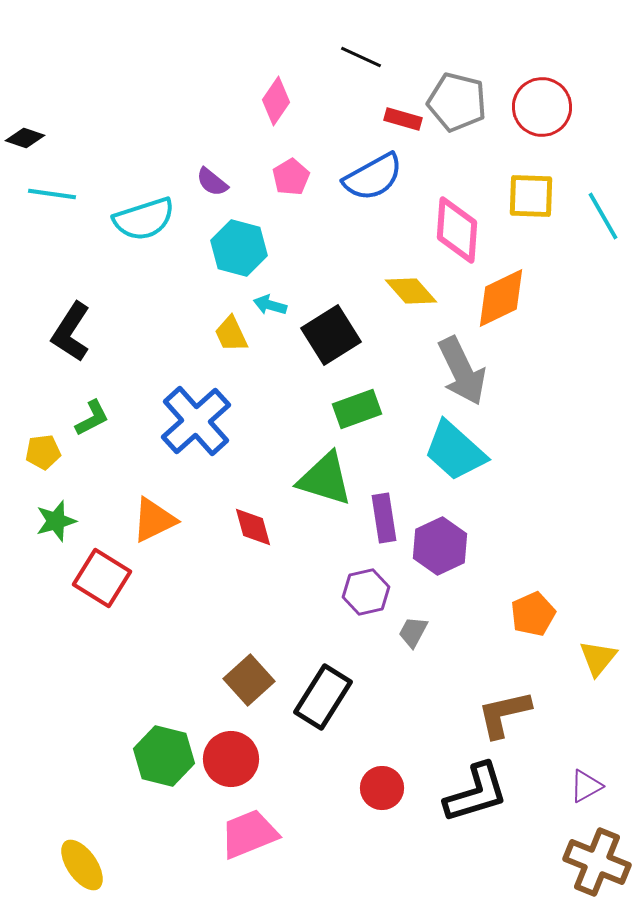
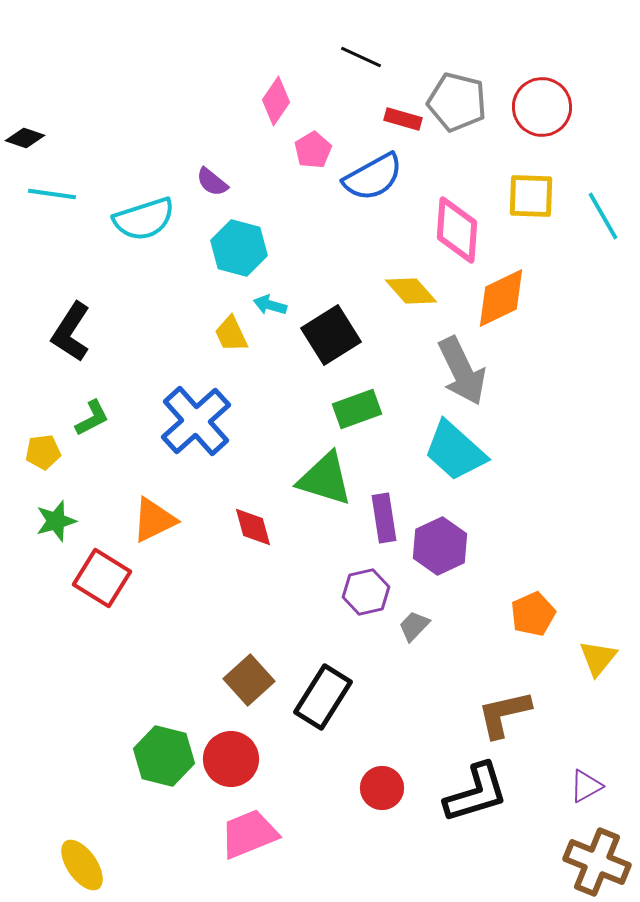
pink pentagon at (291, 177): moved 22 px right, 27 px up
gray trapezoid at (413, 632): moved 1 px right, 6 px up; rotated 16 degrees clockwise
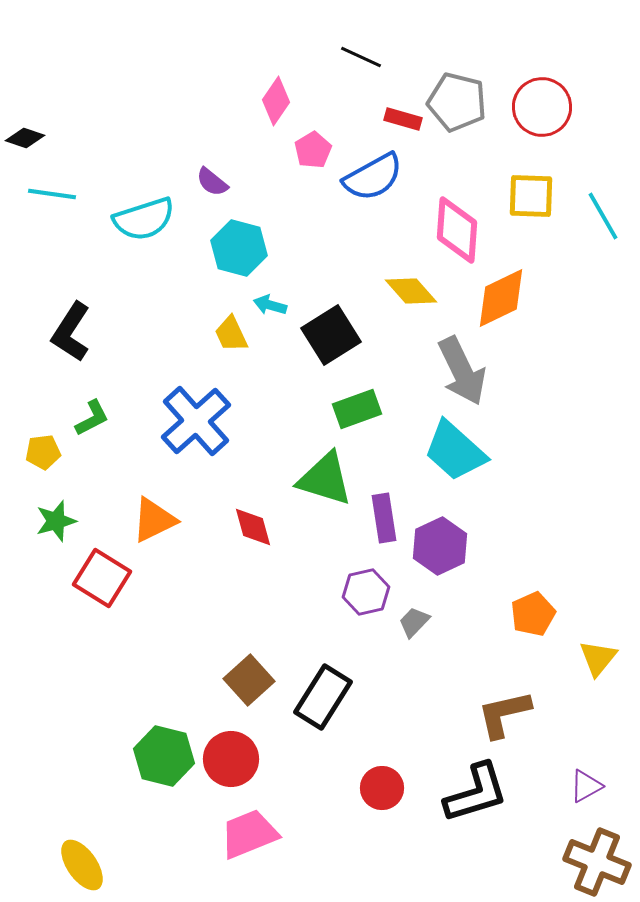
gray trapezoid at (414, 626): moved 4 px up
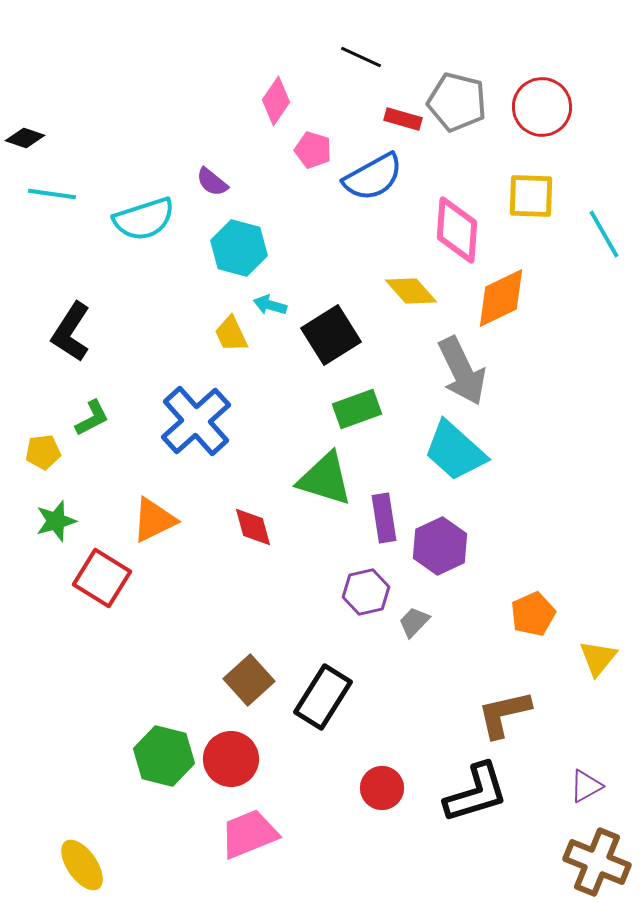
pink pentagon at (313, 150): rotated 24 degrees counterclockwise
cyan line at (603, 216): moved 1 px right, 18 px down
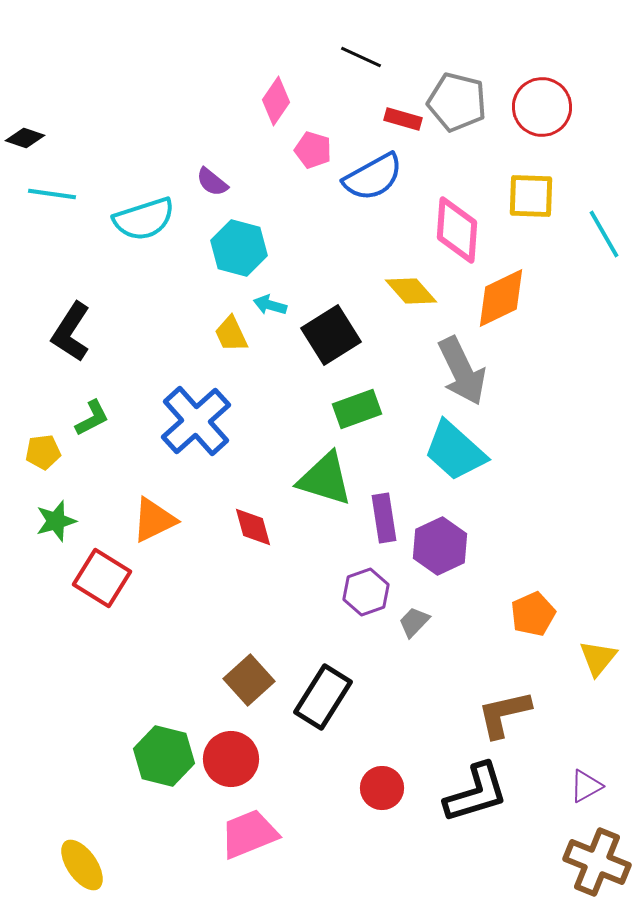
purple hexagon at (366, 592): rotated 6 degrees counterclockwise
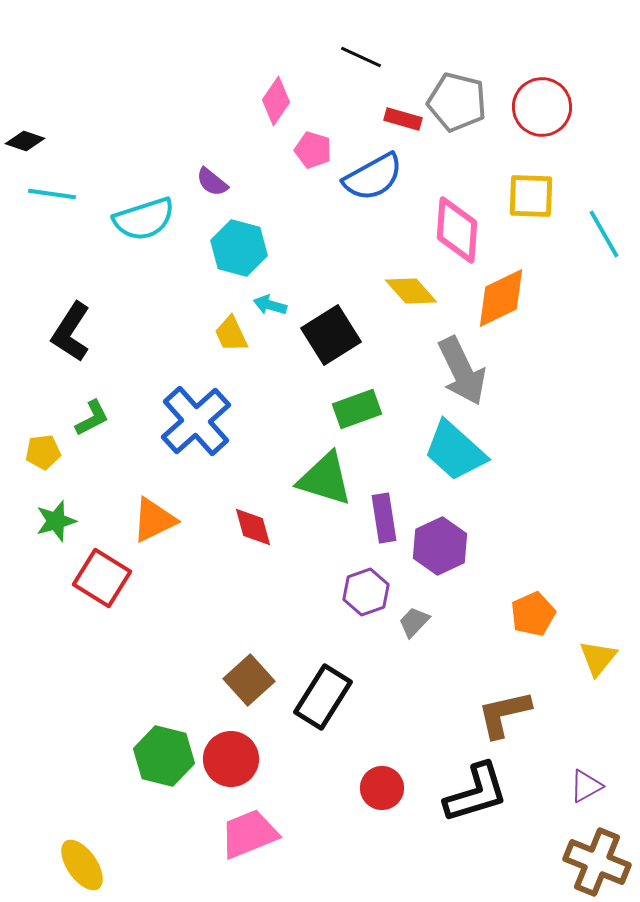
black diamond at (25, 138): moved 3 px down
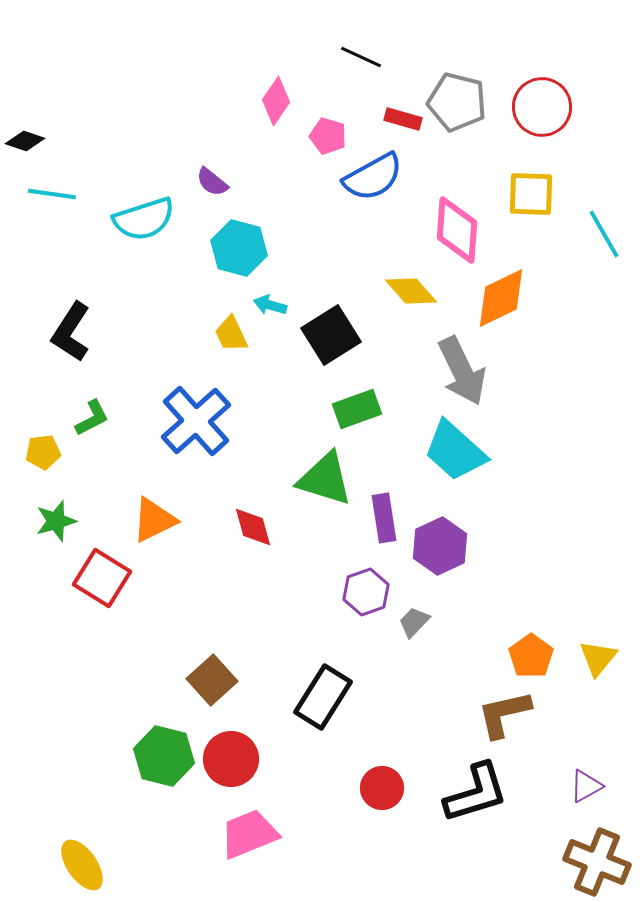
pink pentagon at (313, 150): moved 15 px right, 14 px up
yellow square at (531, 196): moved 2 px up
orange pentagon at (533, 614): moved 2 px left, 42 px down; rotated 12 degrees counterclockwise
brown square at (249, 680): moved 37 px left
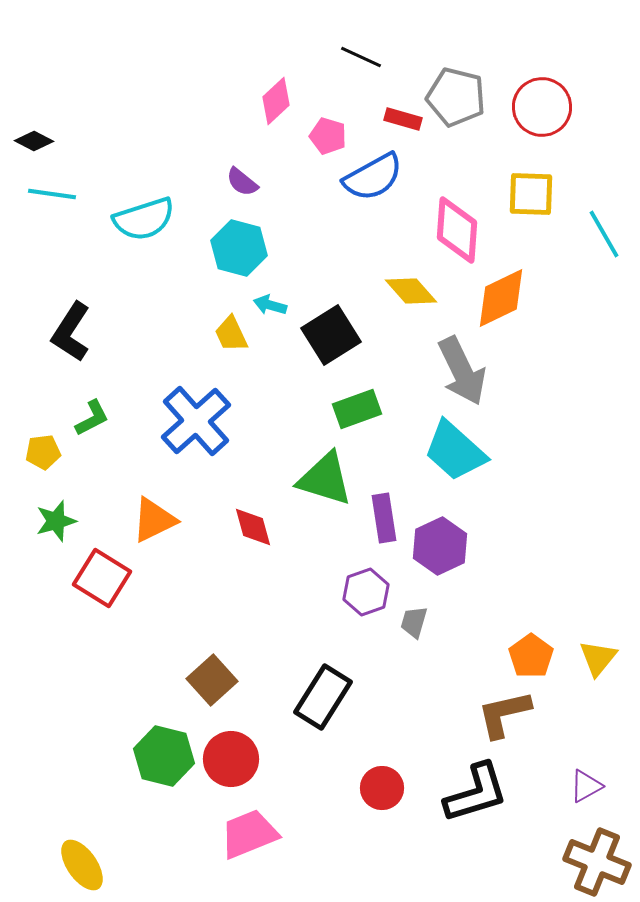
pink diamond at (276, 101): rotated 12 degrees clockwise
gray pentagon at (457, 102): moved 1 px left, 5 px up
black diamond at (25, 141): moved 9 px right; rotated 9 degrees clockwise
purple semicircle at (212, 182): moved 30 px right
gray trapezoid at (414, 622): rotated 28 degrees counterclockwise
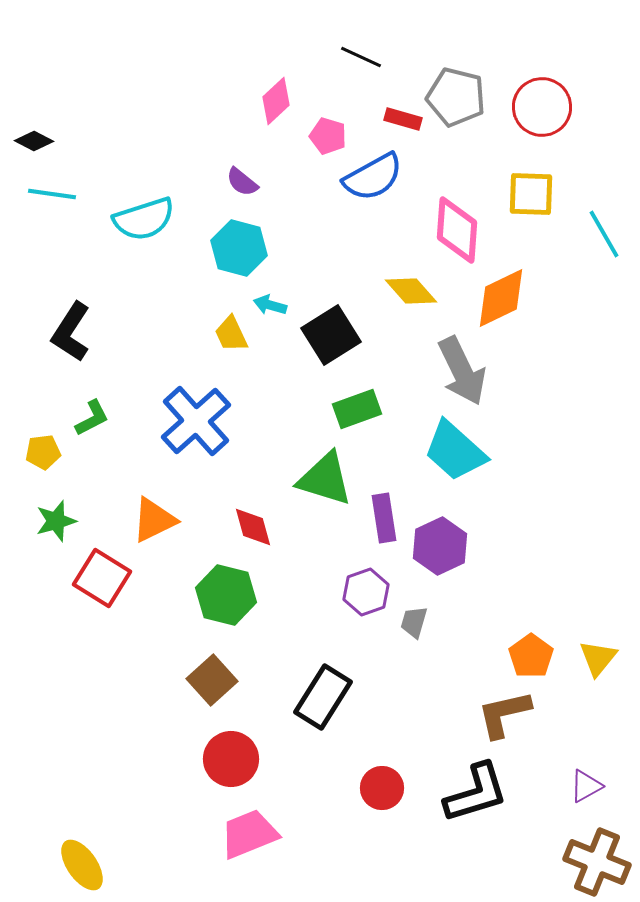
green hexagon at (164, 756): moved 62 px right, 161 px up
